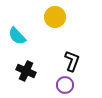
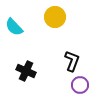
cyan semicircle: moved 3 px left, 9 px up
purple circle: moved 15 px right
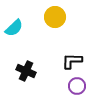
cyan semicircle: moved 1 px down; rotated 90 degrees counterclockwise
black L-shape: rotated 110 degrees counterclockwise
purple circle: moved 3 px left, 1 px down
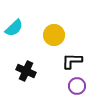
yellow circle: moved 1 px left, 18 px down
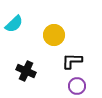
cyan semicircle: moved 4 px up
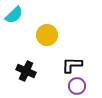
cyan semicircle: moved 9 px up
yellow circle: moved 7 px left
black L-shape: moved 4 px down
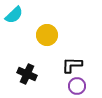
black cross: moved 1 px right, 3 px down
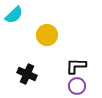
black L-shape: moved 4 px right, 1 px down
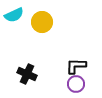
cyan semicircle: rotated 18 degrees clockwise
yellow circle: moved 5 px left, 13 px up
purple circle: moved 1 px left, 2 px up
